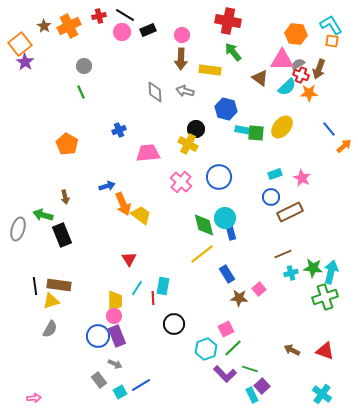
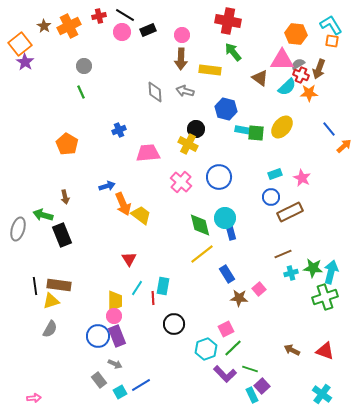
green diamond at (204, 225): moved 4 px left
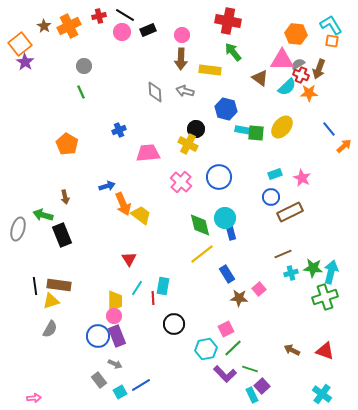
cyan hexagon at (206, 349): rotated 10 degrees clockwise
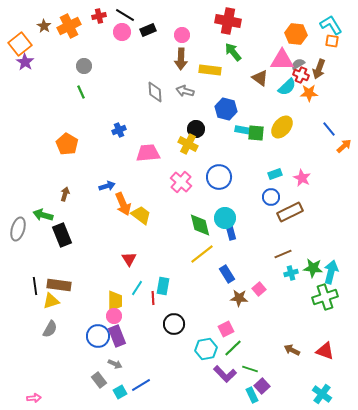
brown arrow at (65, 197): moved 3 px up; rotated 152 degrees counterclockwise
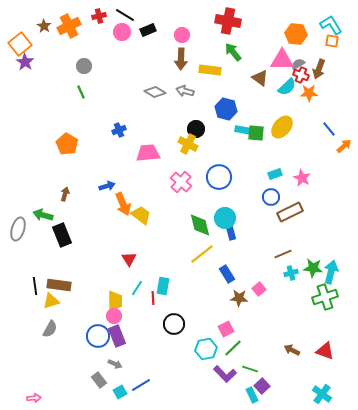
gray diamond at (155, 92): rotated 55 degrees counterclockwise
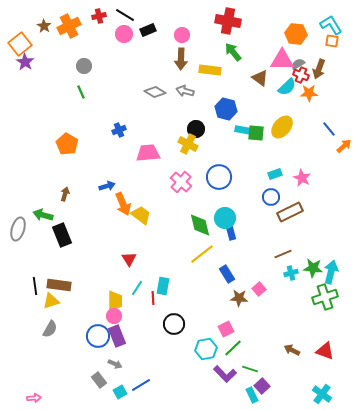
pink circle at (122, 32): moved 2 px right, 2 px down
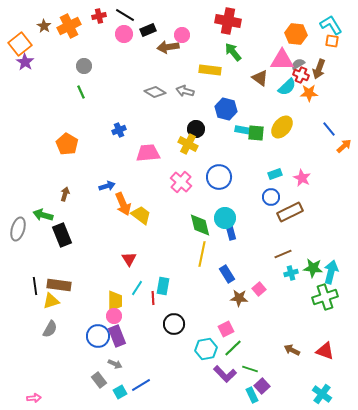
brown arrow at (181, 59): moved 13 px left, 12 px up; rotated 80 degrees clockwise
yellow line at (202, 254): rotated 40 degrees counterclockwise
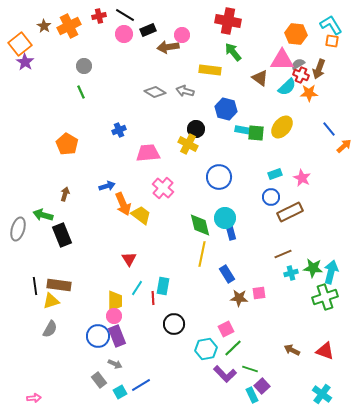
pink cross at (181, 182): moved 18 px left, 6 px down
pink square at (259, 289): moved 4 px down; rotated 32 degrees clockwise
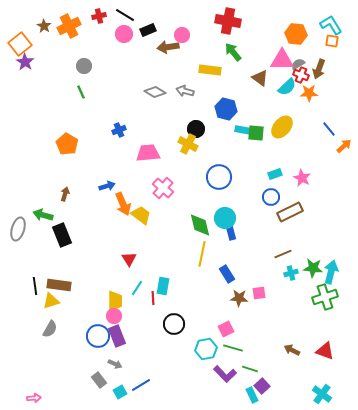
green line at (233, 348): rotated 60 degrees clockwise
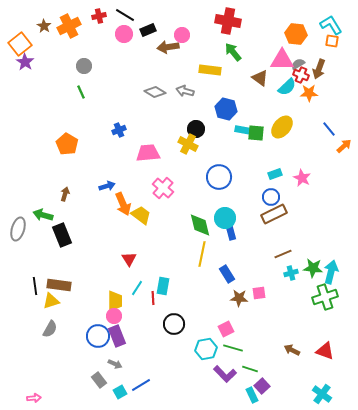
brown rectangle at (290, 212): moved 16 px left, 2 px down
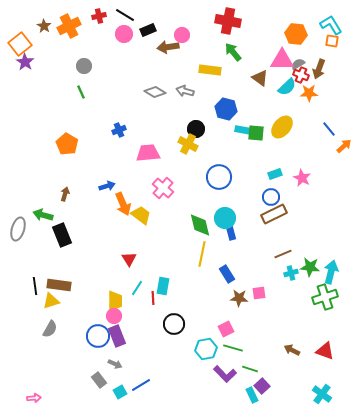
green star at (313, 268): moved 3 px left, 1 px up
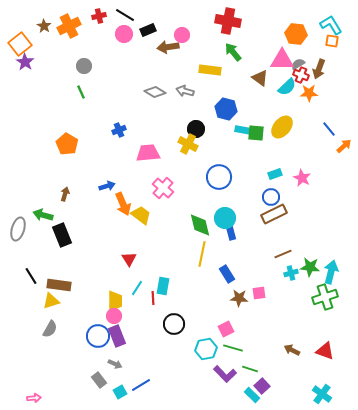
black line at (35, 286): moved 4 px left, 10 px up; rotated 24 degrees counterclockwise
cyan rectangle at (252, 395): rotated 21 degrees counterclockwise
